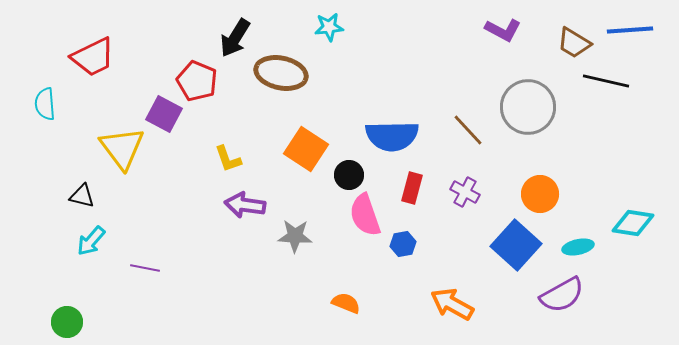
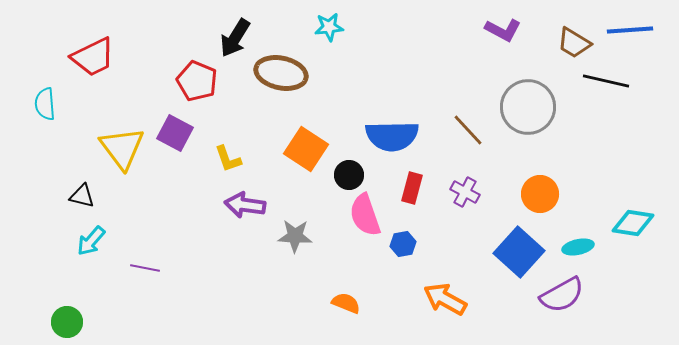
purple square: moved 11 px right, 19 px down
blue square: moved 3 px right, 7 px down
orange arrow: moved 7 px left, 5 px up
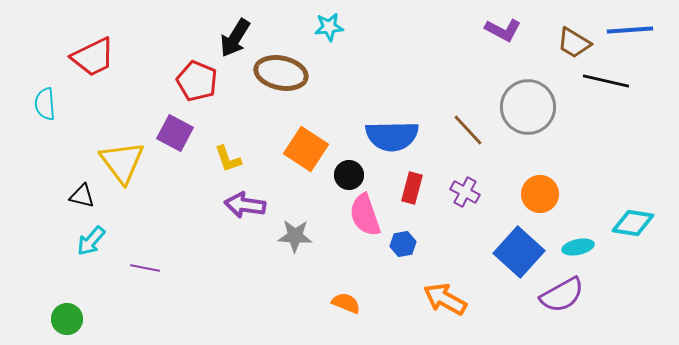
yellow triangle: moved 14 px down
green circle: moved 3 px up
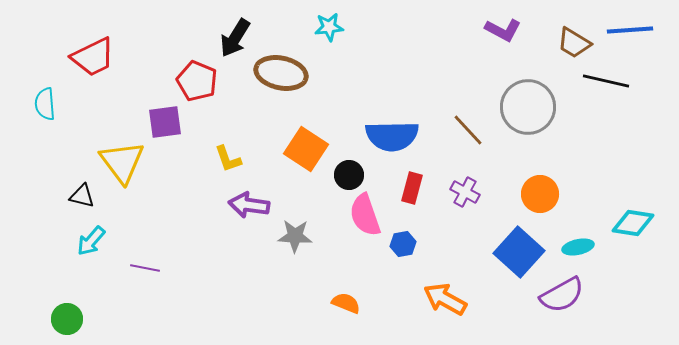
purple square: moved 10 px left, 11 px up; rotated 36 degrees counterclockwise
purple arrow: moved 4 px right
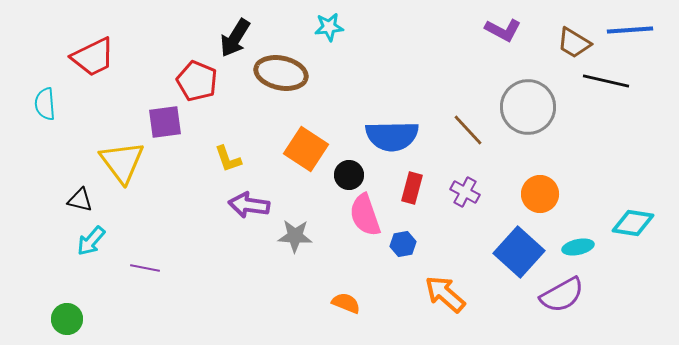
black triangle: moved 2 px left, 4 px down
orange arrow: moved 5 px up; rotated 12 degrees clockwise
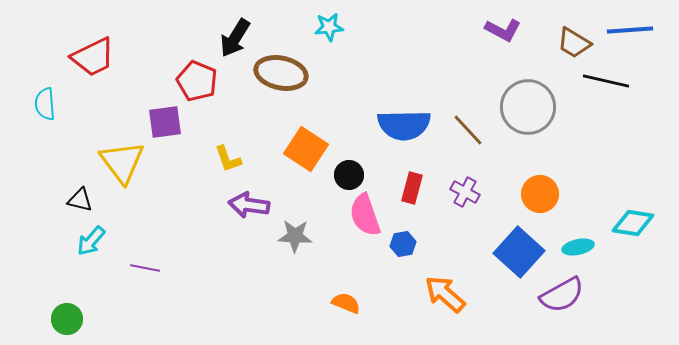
blue semicircle: moved 12 px right, 11 px up
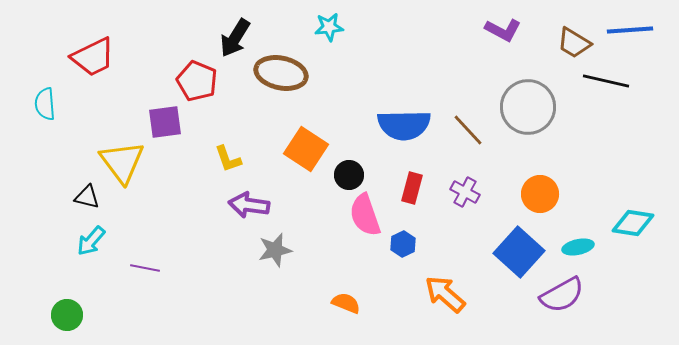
black triangle: moved 7 px right, 3 px up
gray star: moved 20 px left, 14 px down; rotated 16 degrees counterclockwise
blue hexagon: rotated 15 degrees counterclockwise
green circle: moved 4 px up
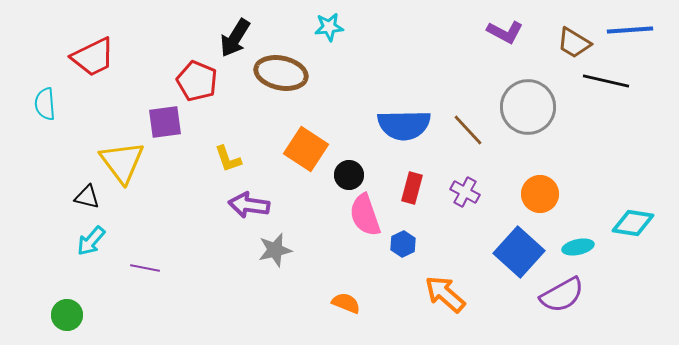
purple L-shape: moved 2 px right, 2 px down
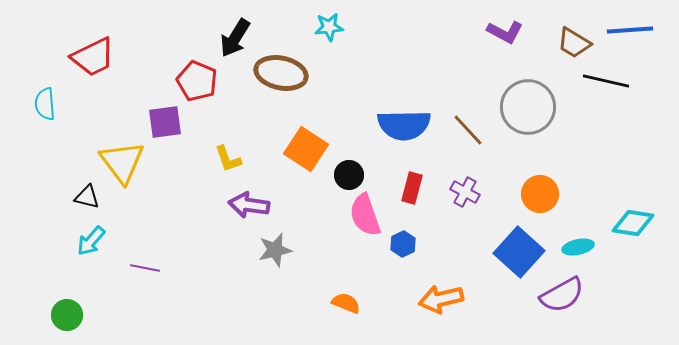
orange arrow: moved 4 px left, 5 px down; rotated 54 degrees counterclockwise
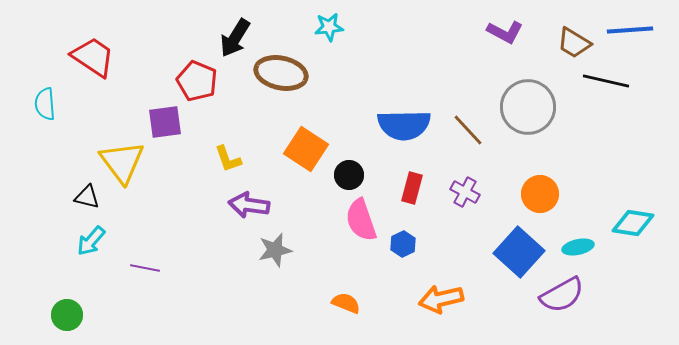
red trapezoid: rotated 120 degrees counterclockwise
pink semicircle: moved 4 px left, 5 px down
